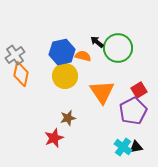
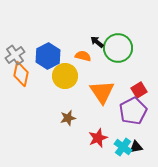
blue hexagon: moved 14 px left, 4 px down; rotated 15 degrees counterclockwise
red star: moved 44 px right
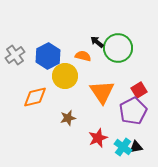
orange diamond: moved 14 px right, 23 px down; rotated 65 degrees clockwise
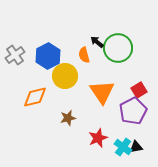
orange semicircle: moved 1 px right, 1 px up; rotated 119 degrees counterclockwise
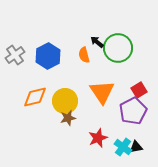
yellow circle: moved 25 px down
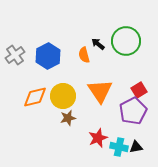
black arrow: moved 1 px right, 2 px down
green circle: moved 8 px right, 7 px up
orange triangle: moved 2 px left, 1 px up
yellow circle: moved 2 px left, 5 px up
cyan cross: moved 4 px left; rotated 24 degrees counterclockwise
